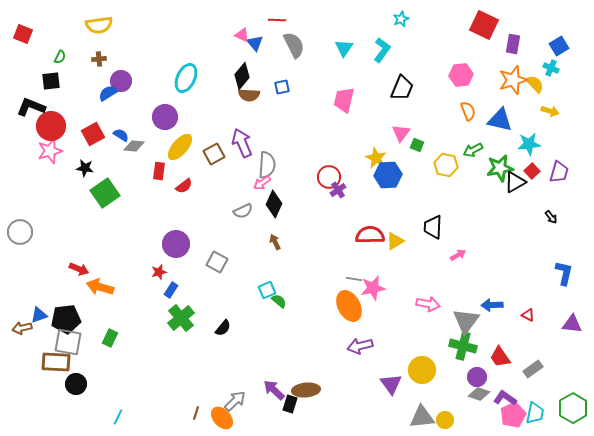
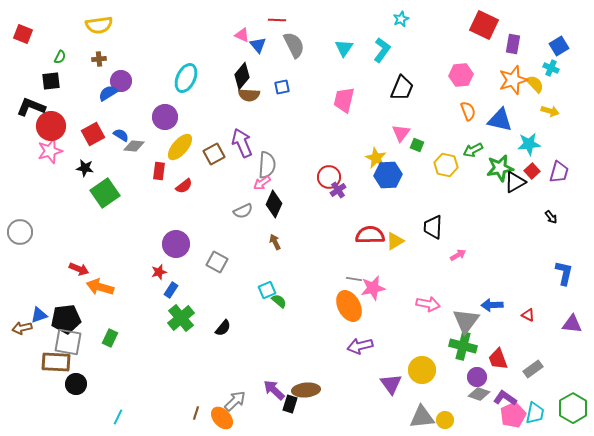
blue triangle at (255, 43): moved 3 px right, 2 px down
red trapezoid at (500, 357): moved 2 px left, 2 px down; rotated 15 degrees clockwise
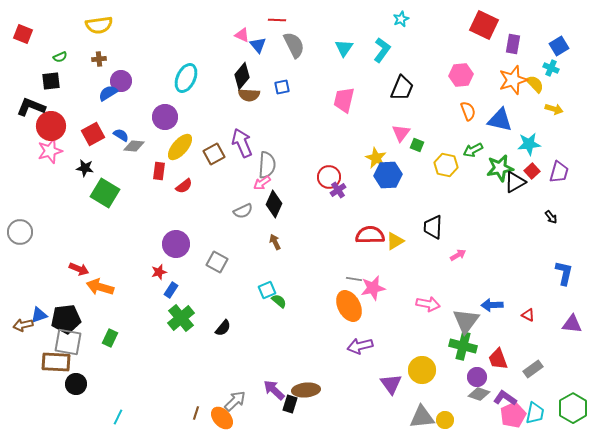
green semicircle at (60, 57): rotated 40 degrees clockwise
yellow arrow at (550, 111): moved 4 px right, 2 px up
green square at (105, 193): rotated 24 degrees counterclockwise
brown arrow at (22, 328): moved 1 px right, 3 px up
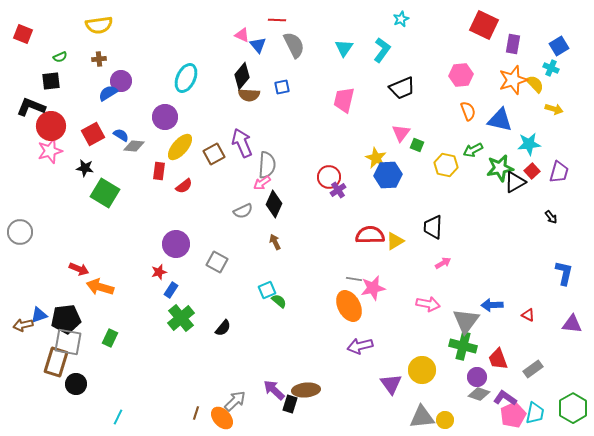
black trapezoid at (402, 88): rotated 44 degrees clockwise
pink arrow at (458, 255): moved 15 px left, 8 px down
brown rectangle at (56, 362): rotated 76 degrees counterclockwise
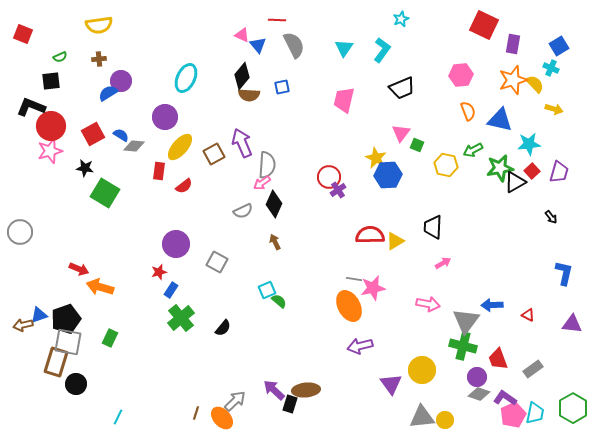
black pentagon at (66, 319): rotated 12 degrees counterclockwise
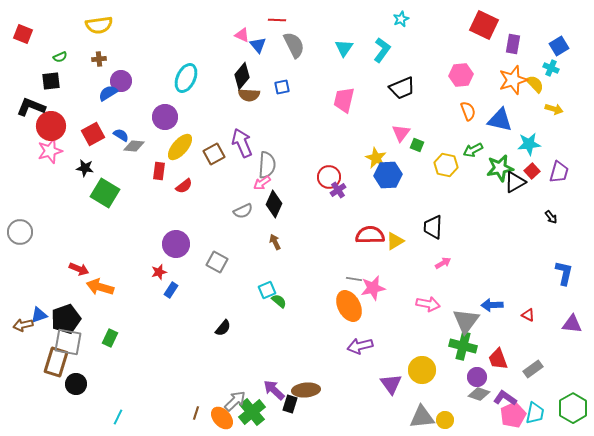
green cross at (181, 318): moved 71 px right, 94 px down
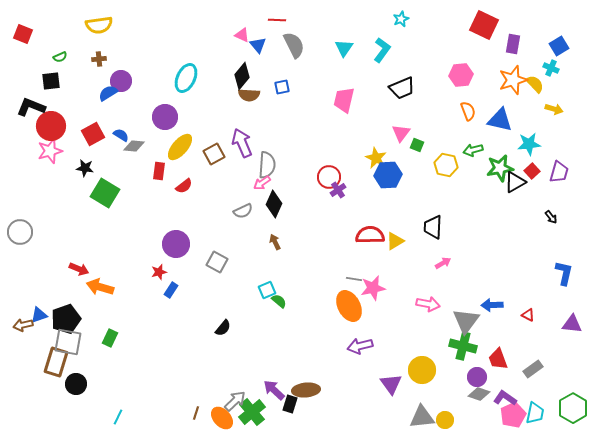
green arrow at (473, 150): rotated 12 degrees clockwise
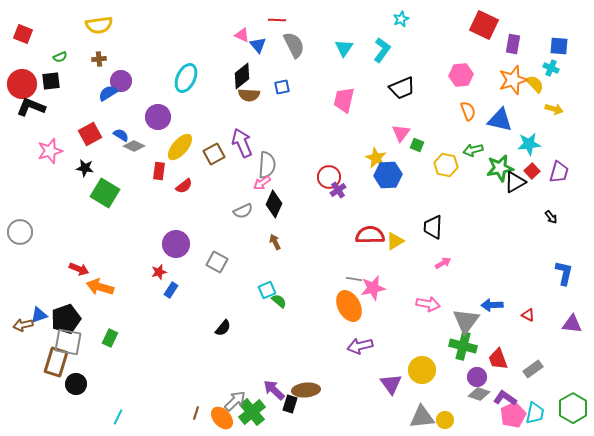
blue square at (559, 46): rotated 36 degrees clockwise
black diamond at (242, 76): rotated 12 degrees clockwise
purple circle at (165, 117): moved 7 px left
red circle at (51, 126): moved 29 px left, 42 px up
red square at (93, 134): moved 3 px left
gray diamond at (134, 146): rotated 20 degrees clockwise
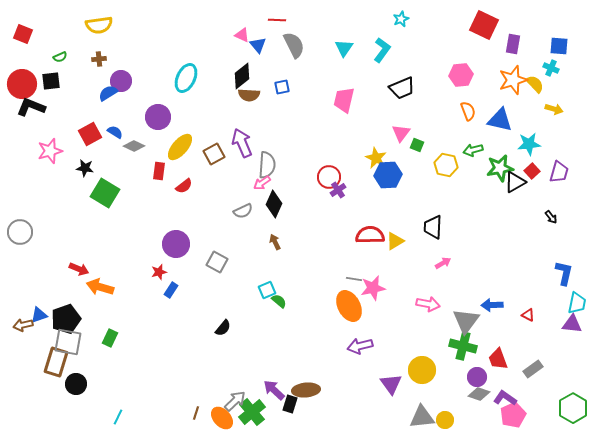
blue semicircle at (121, 135): moved 6 px left, 3 px up
cyan trapezoid at (535, 413): moved 42 px right, 110 px up
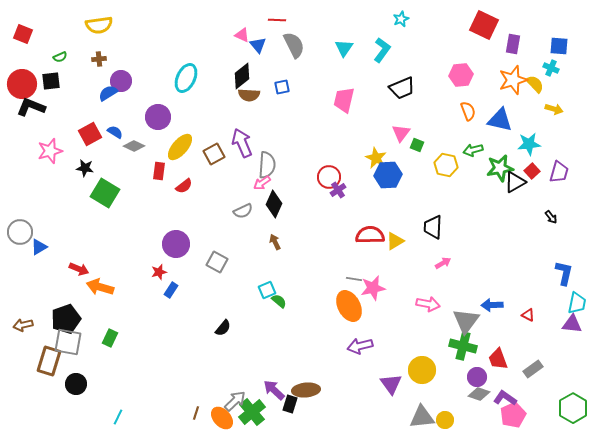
blue triangle at (39, 315): moved 68 px up; rotated 12 degrees counterclockwise
brown rectangle at (56, 362): moved 7 px left, 1 px up
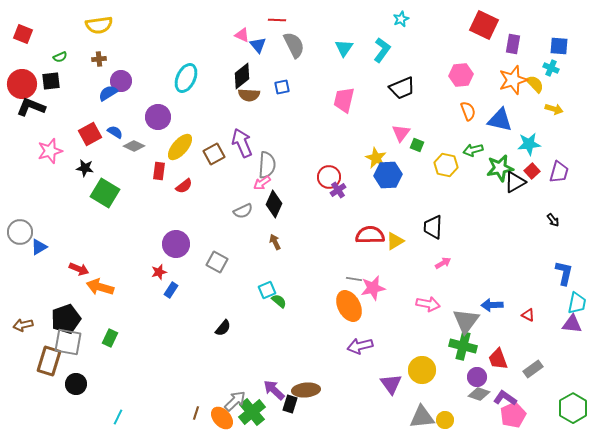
black arrow at (551, 217): moved 2 px right, 3 px down
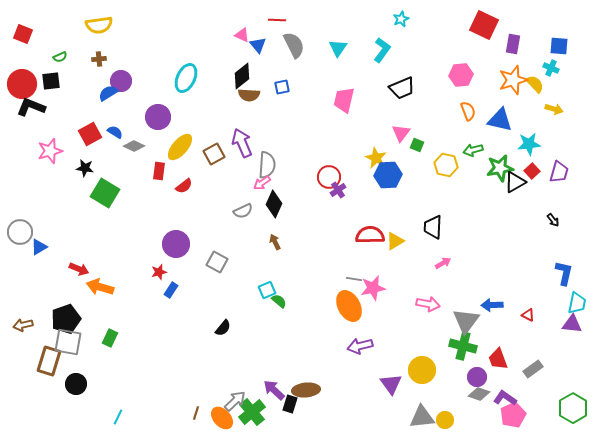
cyan triangle at (344, 48): moved 6 px left
